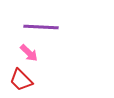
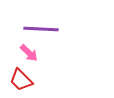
purple line: moved 2 px down
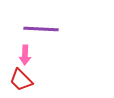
pink arrow: moved 4 px left, 2 px down; rotated 48 degrees clockwise
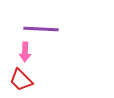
pink arrow: moved 3 px up
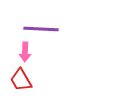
red trapezoid: rotated 15 degrees clockwise
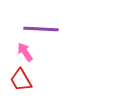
pink arrow: rotated 144 degrees clockwise
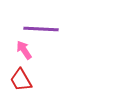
pink arrow: moved 1 px left, 2 px up
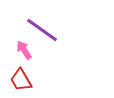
purple line: moved 1 px right, 1 px down; rotated 32 degrees clockwise
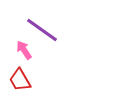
red trapezoid: moved 1 px left
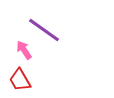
purple line: moved 2 px right
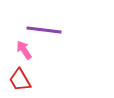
purple line: rotated 28 degrees counterclockwise
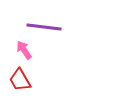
purple line: moved 3 px up
